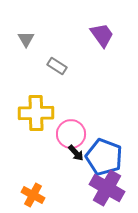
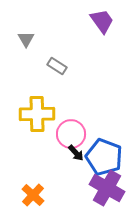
purple trapezoid: moved 14 px up
yellow cross: moved 1 px right, 1 px down
orange cross: rotated 15 degrees clockwise
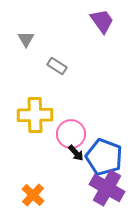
yellow cross: moved 2 px left, 1 px down
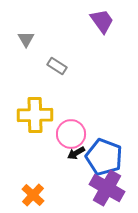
black arrow: rotated 102 degrees clockwise
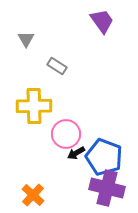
yellow cross: moved 1 px left, 9 px up
pink circle: moved 5 px left
purple cross: rotated 16 degrees counterclockwise
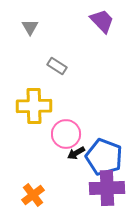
purple trapezoid: rotated 8 degrees counterclockwise
gray triangle: moved 4 px right, 12 px up
purple cross: rotated 16 degrees counterclockwise
orange cross: rotated 10 degrees clockwise
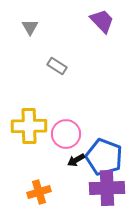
yellow cross: moved 5 px left, 20 px down
black arrow: moved 7 px down
orange cross: moved 6 px right, 3 px up; rotated 20 degrees clockwise
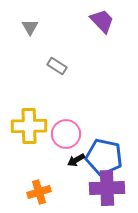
blue pentagon: rotated 9 degrees counterclockwise
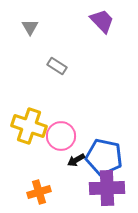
yellow cross: rotated 20 degrees clockwise
pink circle: moved 5 px left, 2 px down
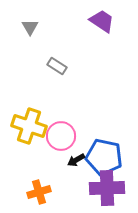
purple trapezoid: rotated 12 degrees counterclockwise
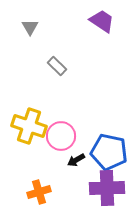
gray rectangle: rotated 12 degrees clockwise
blue pentagon: moved 5 px right, 5 px up
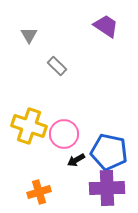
purple trapezoid: moved 4 px right, 5 px down
gray triangle: moved 1 px left, 8 px down
pink circle: moved 3 px right, 2 px up
